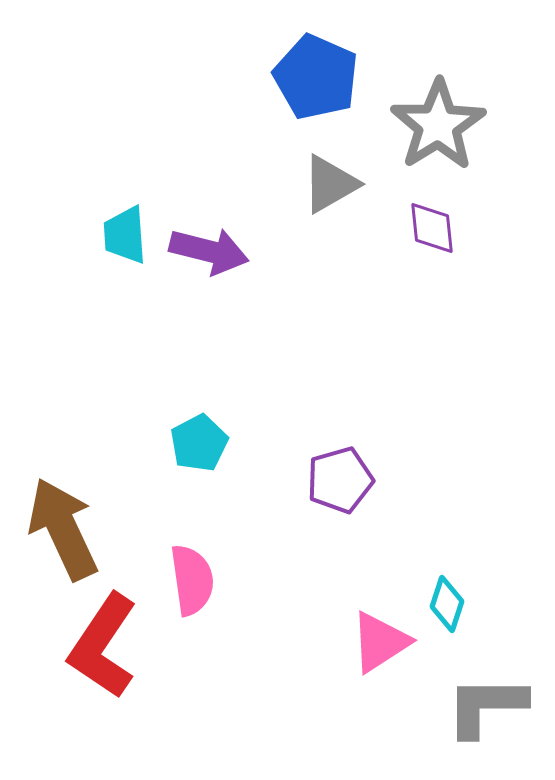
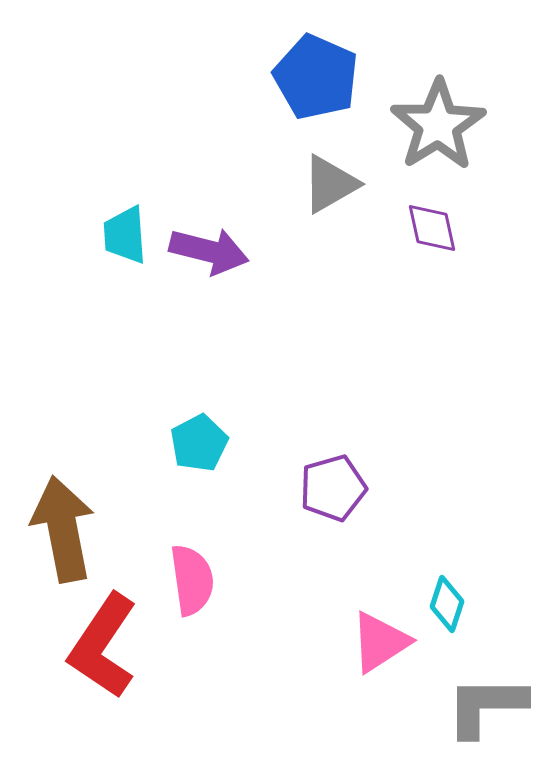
purple diamond: rotated 6 degrees counterclockwise
purple pentagon: moved 7 px left, 8 px down
brown arrow: rotated 14 degrees clockwise
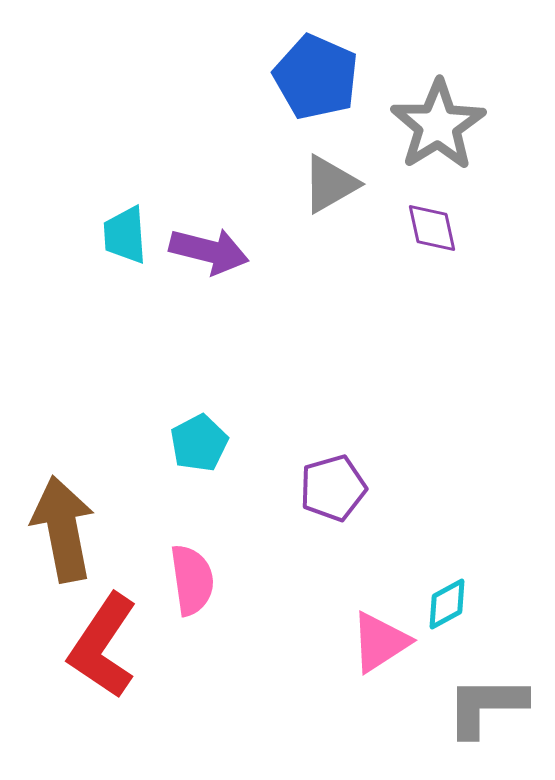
cyan diamond: rotated 44 degrees clockwise
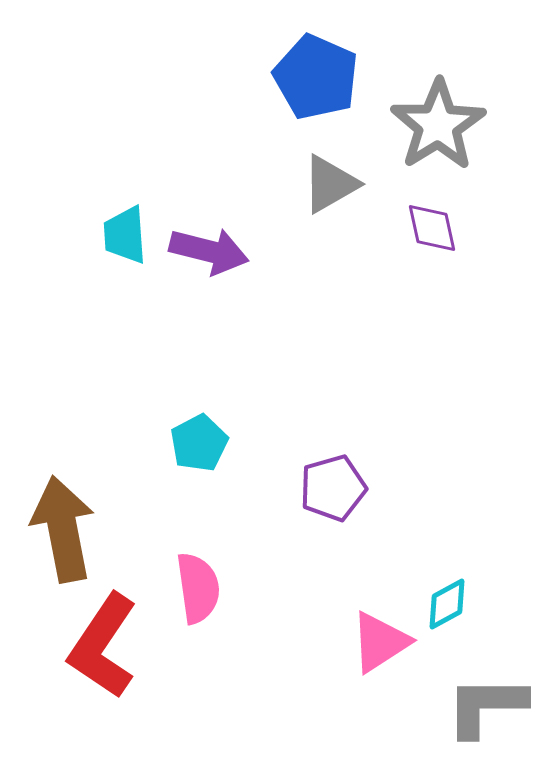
pink semicircle: moved 6 px right, 8 px down
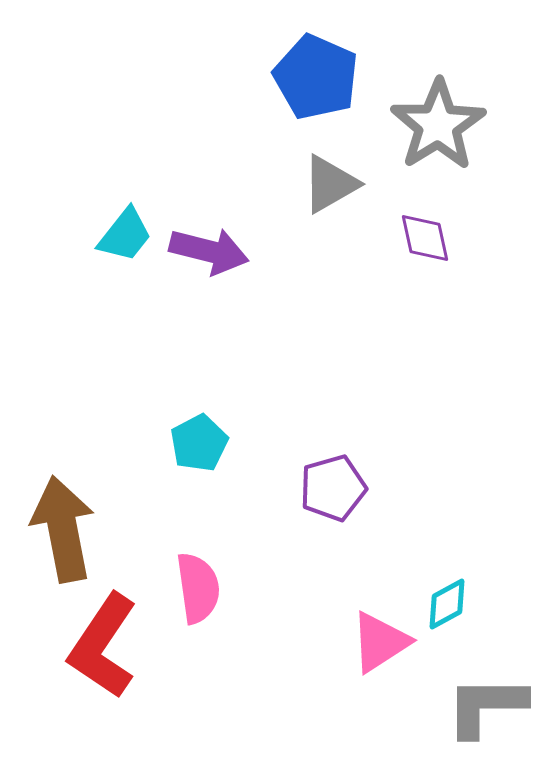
purple diamond: moved 7 px left, 10 px down
cyan trapezoid: rotated 138 degrees counterclockwise
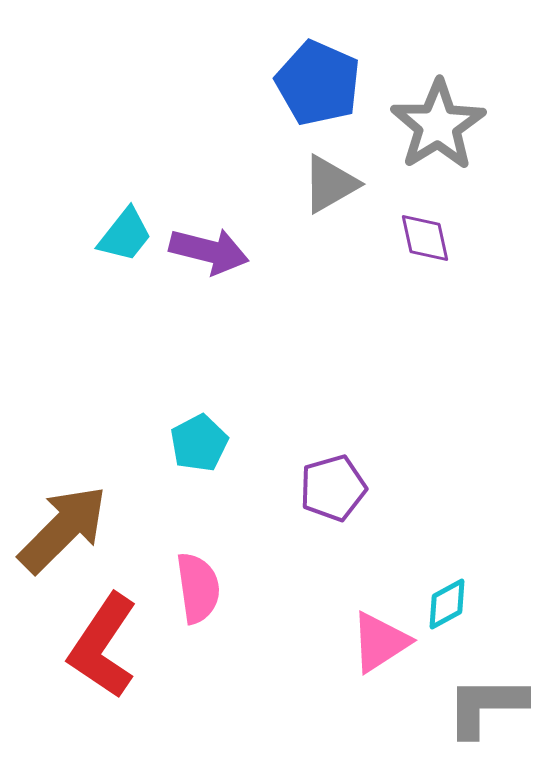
blue pentagon: moved 2 px right, 6 px down
brown arrow: rotated 56 degrees clockwise
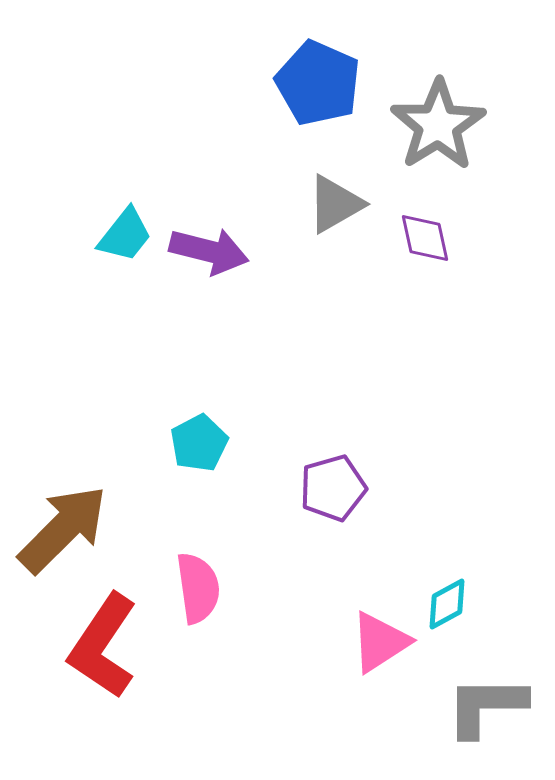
gray triangle: moved 5 px right, 20 px down
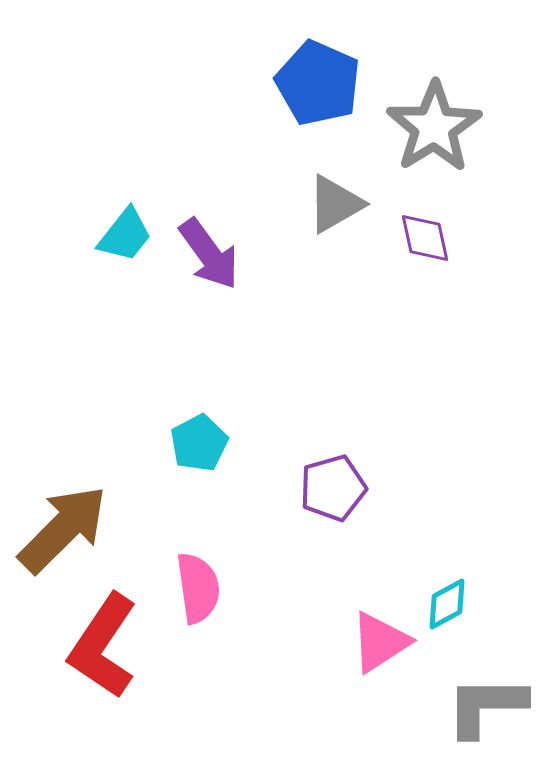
gray star: moved 4 px left, 2 px down
purple arrow: moved 3 px down; rotated 40 degrees clockwise
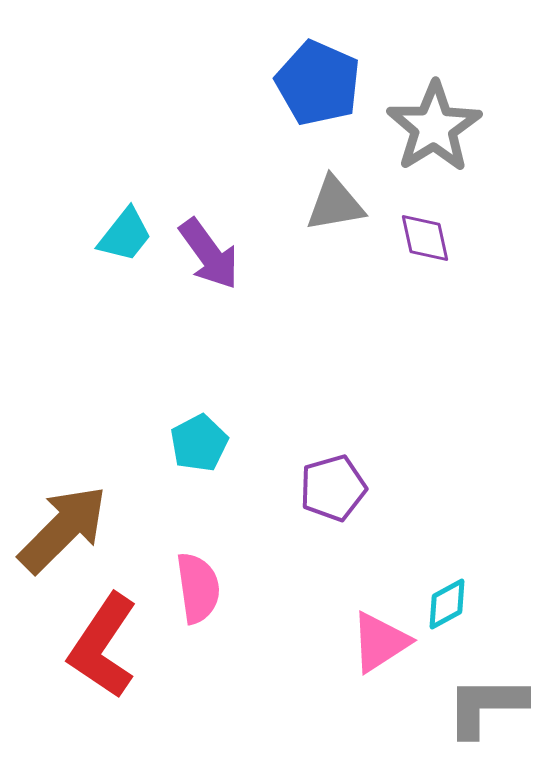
gray triangle: rotated 20 degrees clockwise
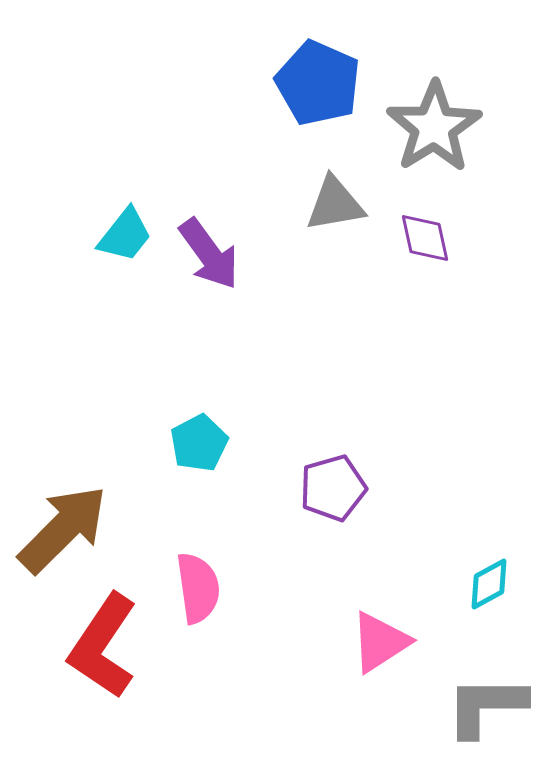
cyan diamond: moved 42 px right, 20 px up
